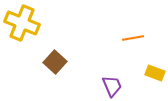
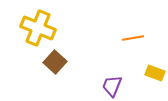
yellow cross: moved 16 px right, 5 px down
purple trapezoid: rotated 135 degrees counterclockwise
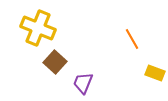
orange line: moved 1 px left, 1 px down; rotated 70 degrees clockwise
purple trapezoid: moved 29 px left, 3 px up
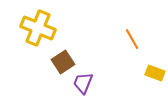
brown square: moved 8 px right; rotated 15 degrees clockwise
